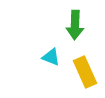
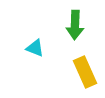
cyan triangle: moved 16 px left, 9 px up
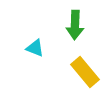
yellow rectangle: rotated 16 degrees counterclockwise
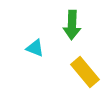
green arrow: moved 3 px left
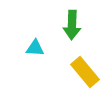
cyan triangle: rotated 18 degrees counterclockwise
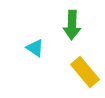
cyan triangle: rotated 30 degrees clockwise
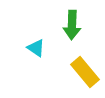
cyan triangle: moved 1 px right
